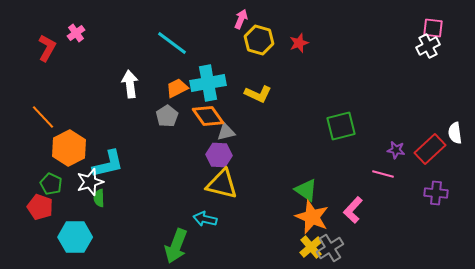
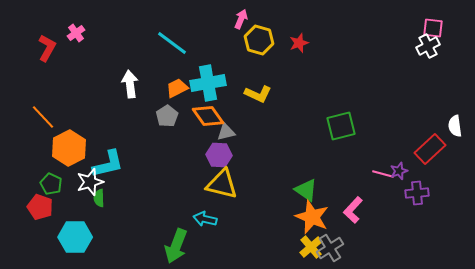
white semicircle: moved 7 px up
purple star: moved 3 px right, 21 px down; rotated 30 degrees counterclockwise
purple cross: moved 19 px left; rotated 10 degrees counterclockwise
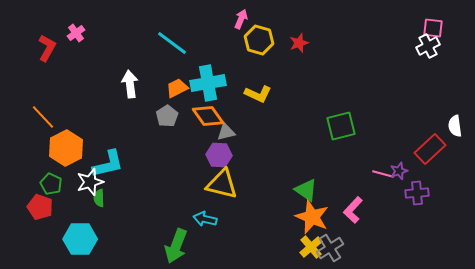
orange hexagon: moved 3 px left
cyan hexagon: moved 5 px right, 2 px down
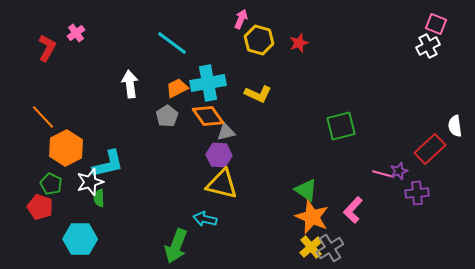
pink square: moved 3 px right, 4 px up; rotated 15 degrees clockwise
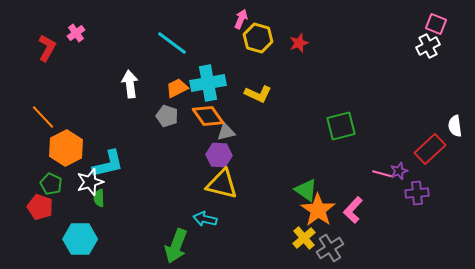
yellow hexagon: moved 1 px left, 2 px up
gray pentagon: rotated 20 degrees counterclockwise
orange star: moved 6 px right, 7 px up; rotated 12 degrees clockwise
yellow cross: moved 7 px left, 9 px up
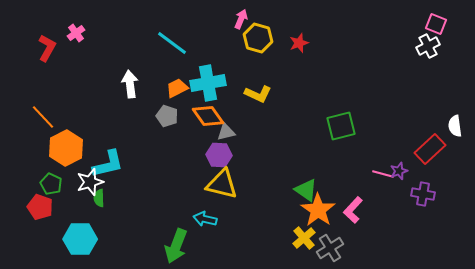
purple cross: moved 6 px right, 1 px down; rotated 15 degrees clockwise
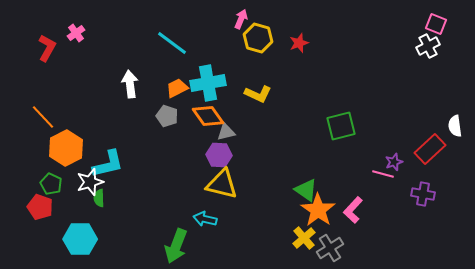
purple star: moved 5 px left, 9 px up
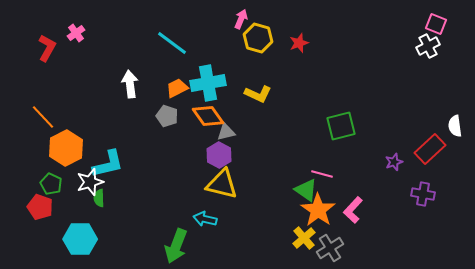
purple hexagon: rotated 25 degrees clockwise
pink line: moved 61 px left
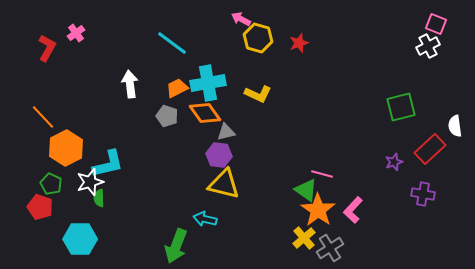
pink arrow: rotated 84 degrees counterclockwise
orange diamond: moved 3 px left, 3 px up
green square: moved 60 px right, 19 px up
purple hexagon: rotated 20 degrees counterclockwise
yellow triangle: moved 2 px right
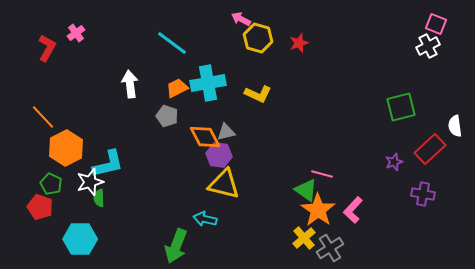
orange diamond: moved 24 px down; rotated 8 degrees clockwise
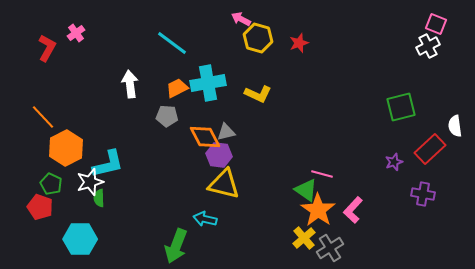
gray pentagon: rotated 15 degrees counterclockwise
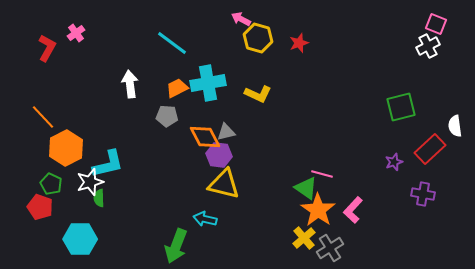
green triangle: moved 2 px up
